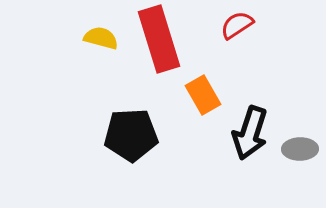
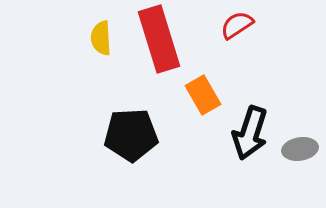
yellow semicircle: rotated 108 degrees counterclockwise
gray ellipse: rotated 8 degrees counterclockwise
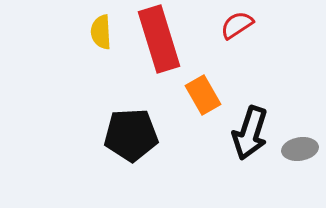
yellow semicircle: moved 6 px up
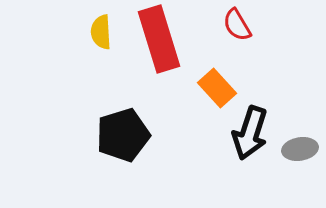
red semicircle: rotated 88 degrees counterclockwise
orange rectangle: moved 14 px right, 7 px up; rotated 12 degrees counterclockwise
black pentagon: moved 8 px left; rotated 14 degrees counterclockwise
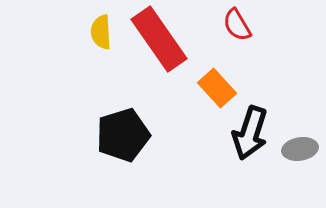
red rectangle: rotated 18 degrees counterclockwise
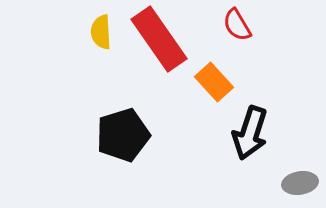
orange rectangle: moved 3 px left, 6 px up
gray ellipse: moved 34 px down
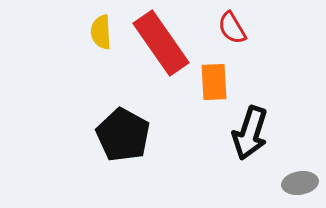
red semicircle: moved 5 px left, 3 px down
red rectangle: moved 2 px right, 4 px down
orange rectangle: rotated 39 degrees clockwise
black pentagon: rotated 26 degrees counterclockwise
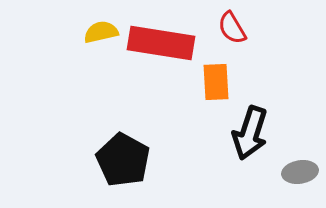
yellow semicircle: rotated 80 degrees clockwise
red rectangle: rotated 46 degrees counterclockwise
orange rectangle: moved 2 px right
black pentagon: moved 25 px down
gray ellipse: moved 11 px up
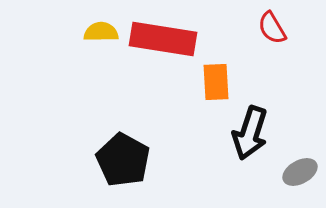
red semicircle: moved 40 px right
yellow semicircle: rotated 12 degrees clockwise
red rectangle: moved 2 px right, 4 px up
gray ellipse: rotated 20 degrees counterclockwise
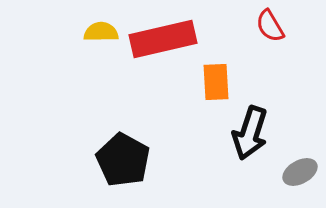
red semicircle: moved 2 px left, 2 px up
red rectangle: rotated 22 degrees counterclockwise
